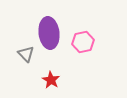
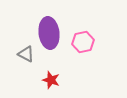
gray triangle: rotated 18 degrees counterclockwise
red star: rotated 12 degrees counterclockwise
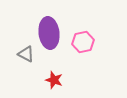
red star: moved 3 px right
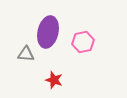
purple ellipse: moved 1 px left, 1 px up; rotated 20 degrees clockwise
gray triangle: rotated 24 degrees counterclockwise
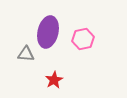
pink hexagon: moved 3 px up
red star: rotated 24 degrees clockwise
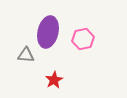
gray triangle: moved 1 px down
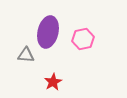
red star: moved 1 px left, 2 px down
